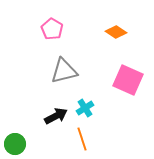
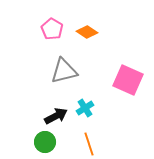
orange diamond: moved 29 px left
orange line: moved 7 px right, 5 px down
green circle: moved 30 px right, 2 px up
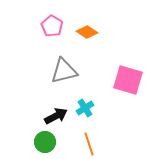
pink pentagon: moved 3 px up
pink square: rotated 8 degrees counterclockwise
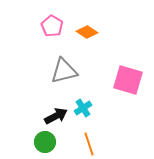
cyan cross: moved 2 px left
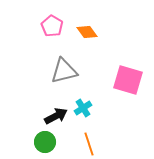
orange diamond: rotated 20 degrees clockwise
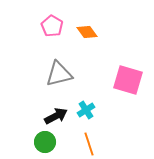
gray triangle: moved 5 px left, 3 px down
cyan cross: moved 3 px right, 2 px down
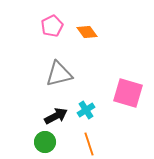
pink pentagon: rotated 15 degrees clockwise
pink square: moved 13 px down
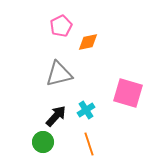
pink pentagon: moved 9 px right
orange diamond: moved 1 px right, 10 px down; rotated 65 degrees counterclockwise
black arrow: rotated 20 degrees counterclockwise
green circle: moved 2 px left
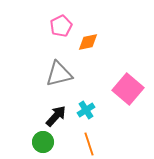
pink square: moved 4 px up; rotated 24 degrees clockwise
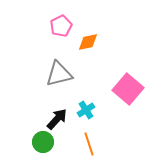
black arrow: moved 1 px right, 3 px down
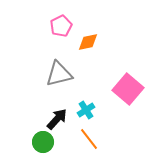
orange line: moved 5 px up; rotated 20 degrees counterclockwise
